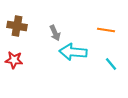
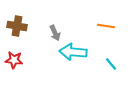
orange line: moved 4 px up
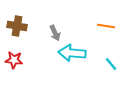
cyan arrow: moved 1 px left, 1 px down
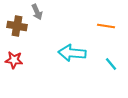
gray arrow: moved 18 px left, 21 px up
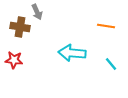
brown cross: moved 3 px right, 1 px down
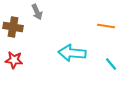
brown cross: moved 7 px left
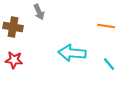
gray arrow: moved 2 px right
cyan line: moved 2 px left
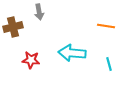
gray arrow: rotated 14 degrees clockwise
brown cross: rotated 24 degrees counterclockwise
red star: moved 17 px right
cyan line: rotated 24 degrees clockwise
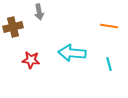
orange line: moved 3 px right
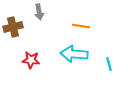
orange line: moved 28 px left
cyan arrow: moved 2 px right, 1 px down
